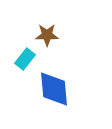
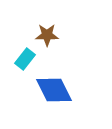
blue diamond: moved 1 px down; rotated 21 degrees counterclockwise
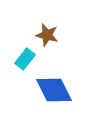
brown star: rotated 15 degrees clockwise
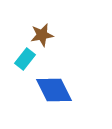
brown star: moved 5 px left; rotated 25 degrees counterclockwise
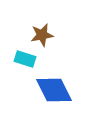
cyan rectangle: rotated 70 degrees clockwise
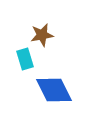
cyan rectangle: rotated 55 degrees clockwise
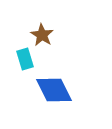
brown star: rotated 30 degrees counterclockwise
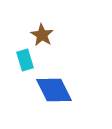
cyan rectangle: moved 1 px down
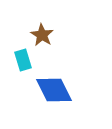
cyan rectangle: moved 2 px left
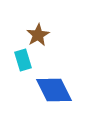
brown star: moved 4 px left; rotated 10 degrees clockwise
